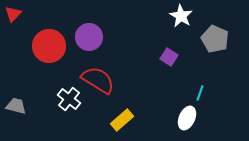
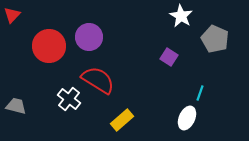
red triangle: moved 1 px left, 1 px down
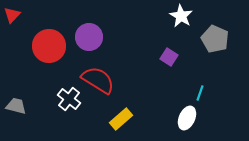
yellow rectangle: moved 1 px left, 1 px up
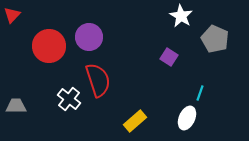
red semicircle: rotated 40 degrees clockwise
gray trapezoid: rotated 15 degrees counterclockwise
yellow rectangle: moved 14 px right, 2 px down
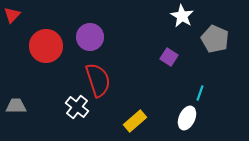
white star: moved 1 px right
purple circle: moved 1 px right
red circle: moved 3 px left
white cross: moved 8 px right, 8 px down
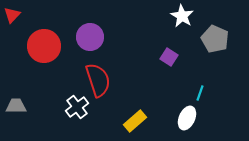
red circle: moved 2 px left
white cross: rotated 15 degrees clockwise
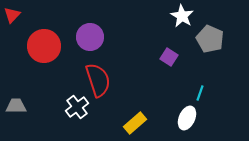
gray pentagon: moved 5 px left
yellow rectangle: moved 2 px down
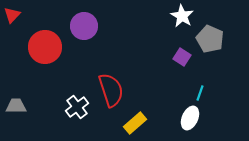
purple circle: moved 6 px left, 11 px up
red circle: moved 1 px right, 1 px down
purple square: moved 13 px right
red semicircle: moved 13 px right, 10 px down
white ellipse: moved 3 px right
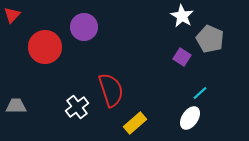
purple circle: moved 1 px down
cyan line: rotated 28 degrees clockwise
white ellipse: rotated 10 degrees clockwise
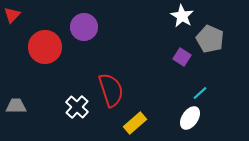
white cross: rotated 10 degrees counterclockwise
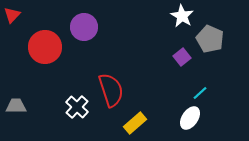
purple square: rotated 18 degrees clockwise
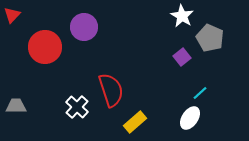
gray pentagon: moved 1 px up
yellow rectangle: moved 1 px up
